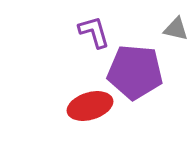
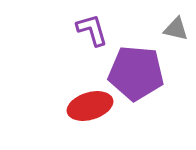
purple L-shape: moved 2 px left, 2 px up
purple pentagon: moved 1 px right, 1 px down
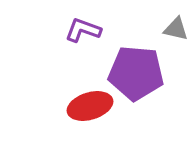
purple L-shape: moved 9 px left; rotated 54 degrees counterclockwise
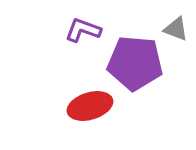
gray triangle: rotated 8 degrees clockwise
purple pentagon: moved 1 px left, 10 px up
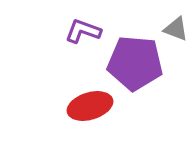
purple L-shape: moved 1 px down
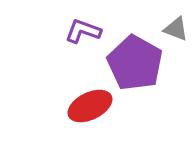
purple pentagon: rotated 24 degrees clockwise
red ellipse: rotated 9 degrees counterclockwise
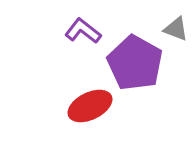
purple L-shape: rotated 18 degrees clockwise
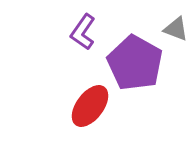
purple L-shape: moved 1 px down; rotated 93 degrees counterclockwise
red ellipse: rotated 27 degrees counterclockwise
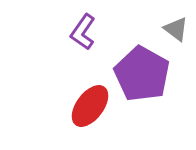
gray triangle: rotated 16 degrees clockwise
purple pentagon: moved 7 px right, 11 px down
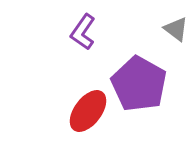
purple pentagon: moved 3 px left, 10 px down
red ellipse: moved 2 px left, 5 px down
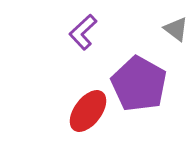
purple L-shape: rotated 12 degrees clockwise
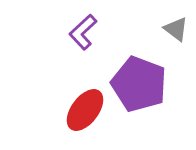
purple pentagon: rotated 8 degrees counterclockwise
red ellipse: moved 3 px left, 1 px up
